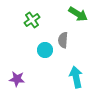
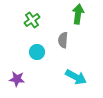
green arrow: rotated 114 degrees counterclockwise
cyan circle: moved 8 px left, 2 px down
cyan arrow: rotated 130 degrees clockwise
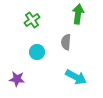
gray semicircle: moved 3 px right, 2 px down
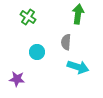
green cross: moved 4 px left, 3 px up; rotated 21 degrees counterclockwise
cyan arrow: moved 2 px right, 10 px up; rotated 10 degrees counterclockwise
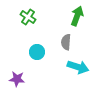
green arrow: moved 1 px left, 2 px down; rotated 12 degrees clockwise
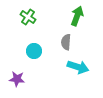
cyan circle: moved 3 px left, 1 px up
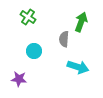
green arrow: moved 4 px right, 6 px down
gray semicircle: moved 2 px left, 3 px up
purple star: moved 2 px right
